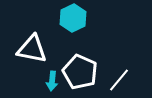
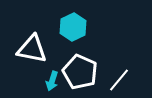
cyan hexagon: moved 9 px down
cyan arrow: rotated 12 degrees clockwise
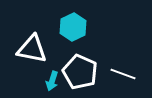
white line: moved 4 px right, 6 px up; rotated 70 degrees clockwise
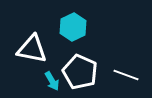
white line: moved 3 px right, 1 px down
cyan arrow: rotated 48 degrees counterclockwise
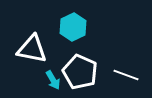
cyan arrow: moved 1 px right, 1 px up
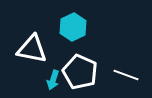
cyan arrow: rotated 48 degrees clockwise
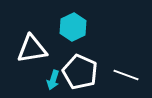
white triangle: rotated 20 degrees counterclockwise
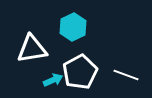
white pentagon: rotated 20 degrees clockwise
cyan arrow: rotated 132 degrees counterclockwise
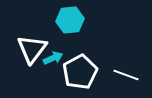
cyan hexagon: moved 3 px left, 7 px up; rotated 20 degrees clockwise
white triangle: rotated 44 degrees counterclockwise
cyan arrow: moved 22 px up
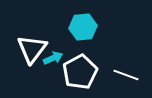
cyan hexagon: moved 13 px right, 7 px down
